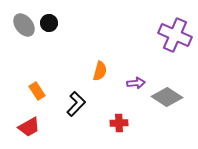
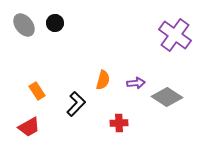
black circle: moved 6 px right
purple cross: rotated 12 degrees clockwise
orange semicircle: moved 3 px right, 9 px down
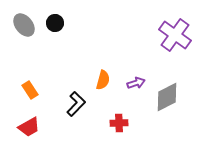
purple arrow: rotated 12 degrees counterclockwise
orange rectangle: moved 7 px left, 1 px up
gray diamond: rotated 60 degrees counterclockwise
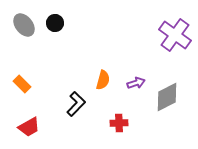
orange rectangle: moved 8 px left, 6 px up; rotated 12 degrees counterclockwise
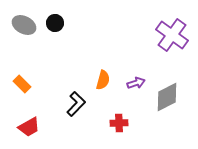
gray ellipse: rotated 25 degrees counterclockwise
purple cross: moved 3 px left
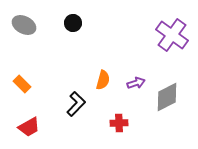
black circle: moved 18 px right
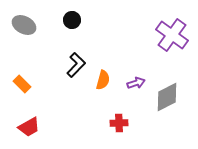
black circle: moved 1 px left, 3 px up
black L-shape: moved 39 px up
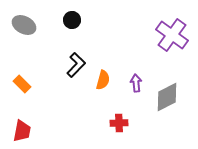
purple arrow: rotated 78 degrees counterclockwise
red trapezoid: moved 7 px left, 4 px down; rotated 50 degrees counterclockwise
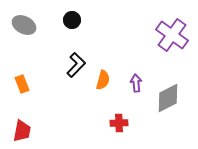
orange rectangle: rotated 24 degrees clockwise
gray diamond: moved 1 px right, 1 px down
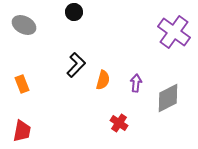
black circle: moved 2 px right, 8 px up
purple cross: moved 2 px right, 3 px up
purple arrow: rotated 12 degrees clockwise
red cross: rotated 36 degrees clockwise
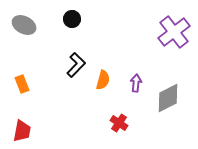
black circle: moved 2 px left, 7 px down
purple cross: rotated 16 degrees clockwise
